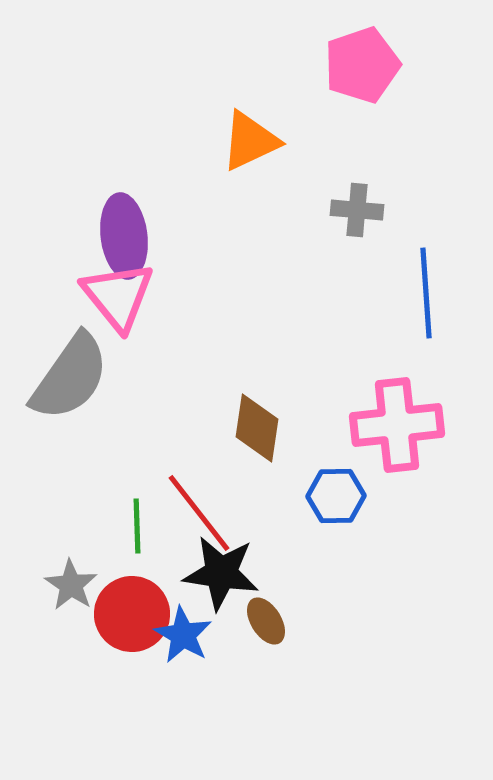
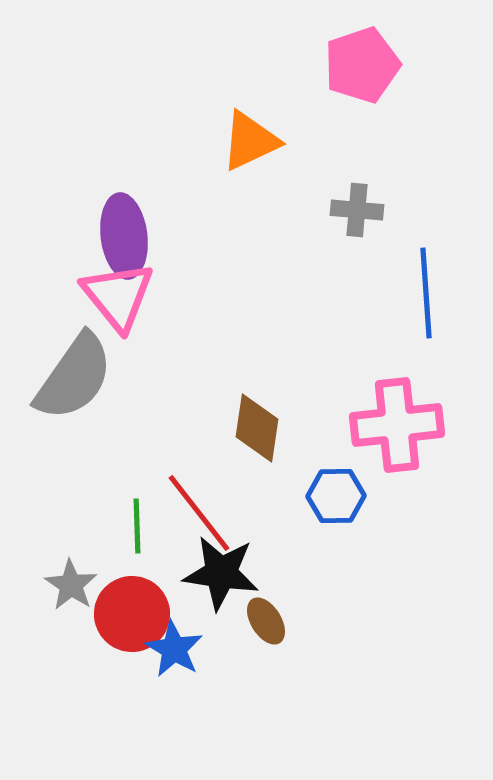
gray semicircle: moved 4 px right
blue star: moved 9 px left, 14 px down
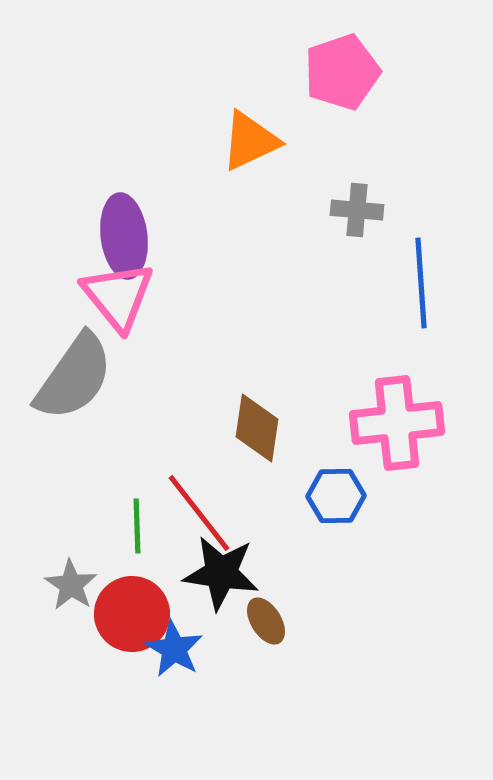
pink pentagon: moved 20 px left, 7 px down
blue line: moved 5 px left, 10 px up
pink cross: moved 2 px up
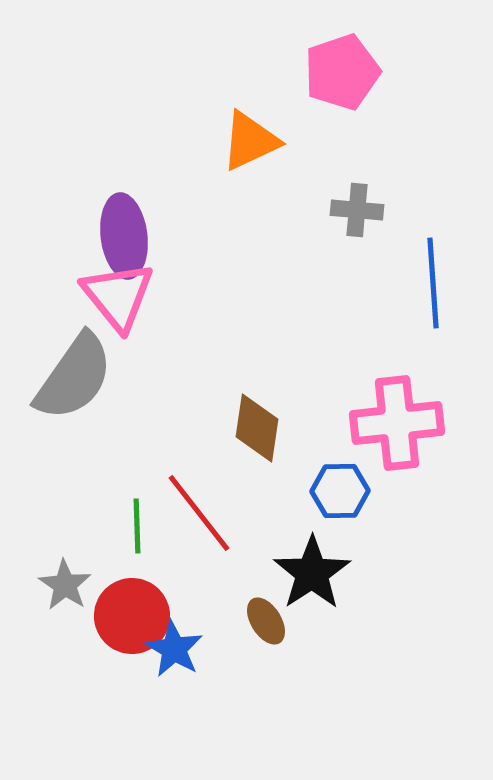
blue line: moved 12 px right
blue hexagon: moved 4 px right, 5 px up
black star: moved 91 px right; rotated 30 degrees clockwise
gray star: moved 6 px left
red circle: moved 2 px down
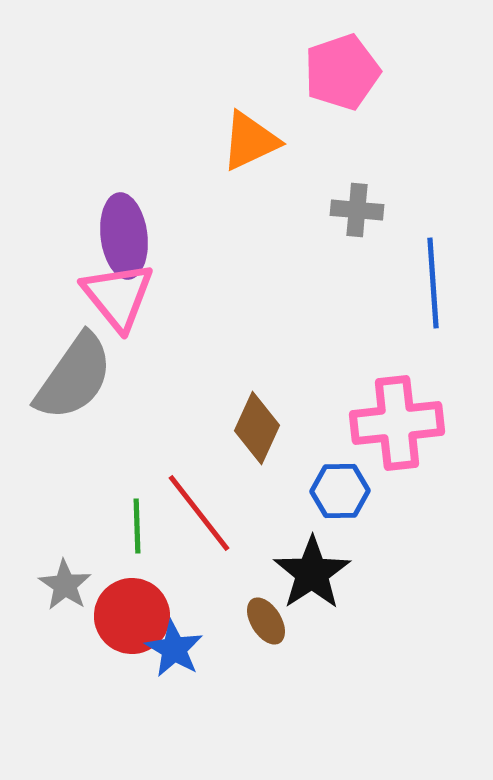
brown diamond: rotated 16 degrees clockwise
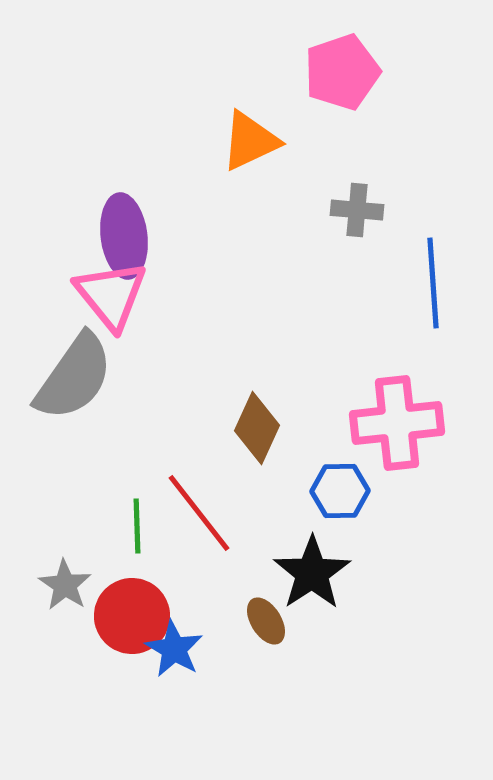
pink triangle: moved 7 px left, 1 px up
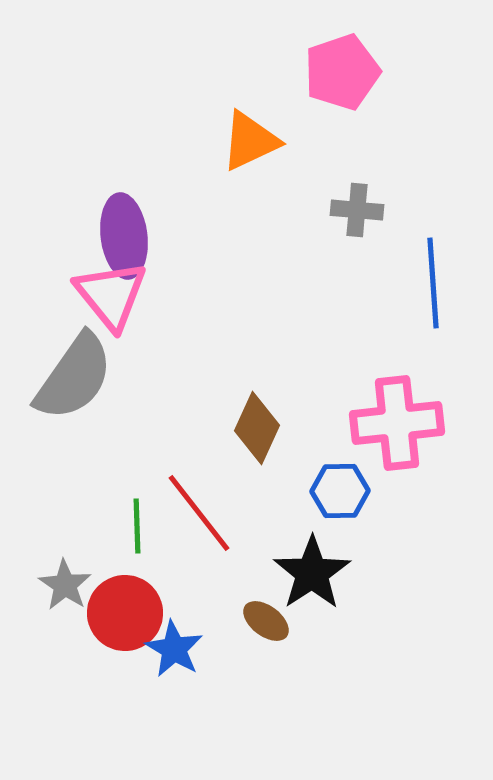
red circle: moved 7 px left, 3 px up
brown ellipse: rotated 21 degrees counterclockwise
